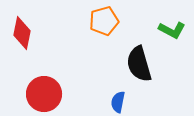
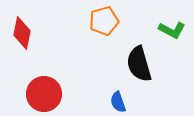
blue semicircle: rotated 30 degrees counterclockwise
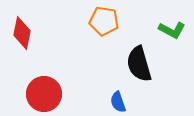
orange pentagon: rotated 24 degrees clockwise
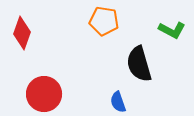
red diamond: rotated 8 degrees clockwise
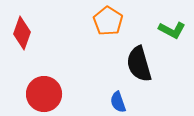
orange pentagon: moved 4 px right; rotated 24 degrees clockwise
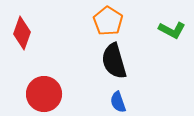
black semicircle: moved 25 px left, 3 px up
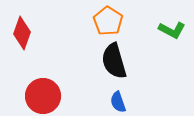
red circle: moved 1 px left, 2 px down
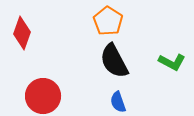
green L-shape: moved 32 px down
black semicircle: rotated 12 degrees counterclockwise
